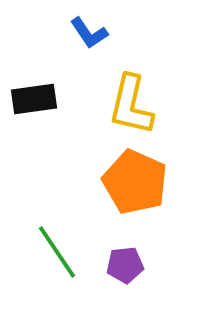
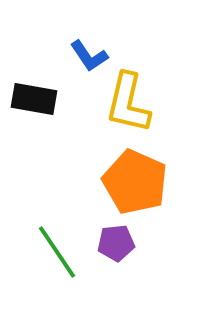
blue L-shape: moved 23 px down
black rectangle: rotated 18 degrees clockwise
yellow L-shape: moved 3 px left, 2 px up
purple pentagon: moved 9 px left, 22 px up
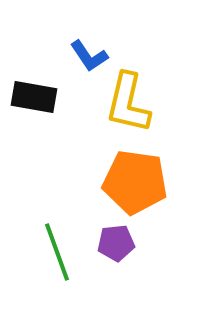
black rectangle: moved 2 px up
orange pentagon: rotated 16 degrees counterclockwise
green line: rotated 14 degrees clockwise
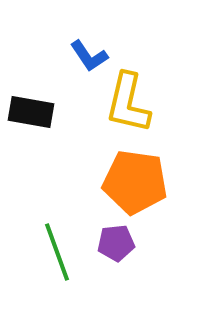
black rectangle: moved 3 px left, 15 px down
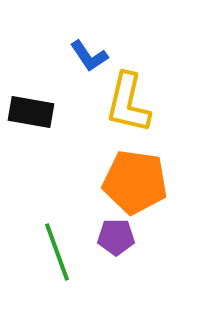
purple pentagon: moved 6 px up; rotated 6 degrees clockwise
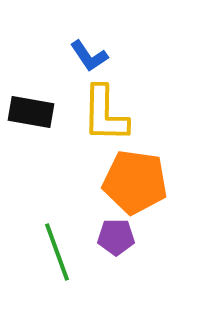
yellow L-shape: moved 23 px left, 11 px down; rotated 12 degrees counterclockwise
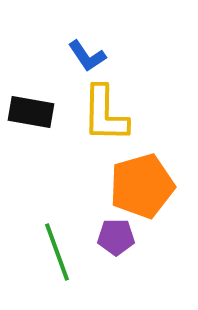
blue L-shape: moved 2 px left
orange pentagon: moved 7 px right, 4 px down; rotated 24 degrees counterclockwise
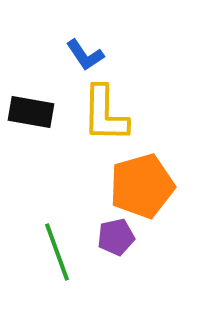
blue L-shape: moved 2 px left, 1 px up
purple pentagon: rotated 12 degrees counterclockwise
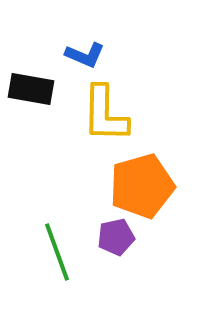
blue L-shape: rotated 33 degrees counterclockwise
black rectangle: moved 23 px up
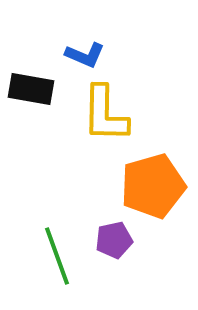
orange pentagon: moved 11 px right
purple pentagon: moved 2 px left, 3 px down
green line: moved 4 px down
